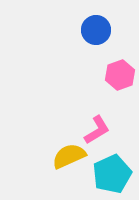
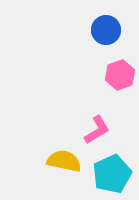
blue circle: moved 10 px right
yellow semicircle: moved 5 px left, 5 px down; rotated 36 degrees clockwise
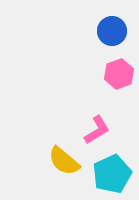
blue circle: moved 6 px right, 1 px down
pink hexagon: moved 1 px left, 1 px up
yellow semicircle: rotated 152 degrees counterclockwise
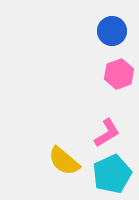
pink L-shape: moved 10 px right, 3 px down
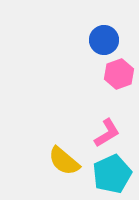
blue circle: moved 8 px left, 9 px down
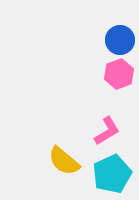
blue circle: moved 16 px right
pink L-shape: moved 2 px up
